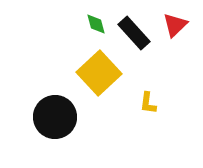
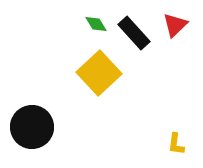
green diamond: rotated 15 degrees counterclockwise
yellow L-shape: moved 28 px right, 41 px down
black circle: moved 23 px left, 10 px down
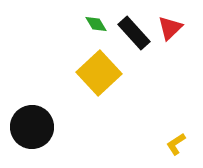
red triangle: moved 5 px left, 3 px down
yellow L-shape: rotated 50 degrees clockwise
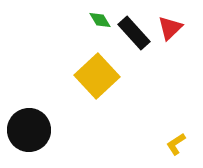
green diamond: moved 4 px right, 4 px up
yellow square: moved 2 px left, 3 px down
black circle: moved 3 px left, 3 px down
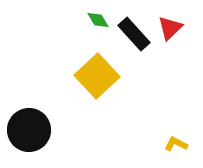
green diamond: moved 2 px left
black rectangle: moved 1 px down
yellow L-shape: rotated 60 degrees clockwise
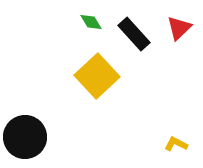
green diamond: moved 7 px left, 2 px down
red triangle: moved 9 px right
black circle: moved 4 px left, 7 px down
